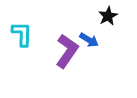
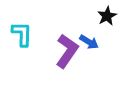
black star: moved 1 px left
blue arrow: moved 2 px down
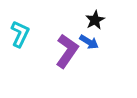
black star: moved 12 px left, 4 px down
cyan L-shape: moved 2 px left; rotated 24 degrees clockwise
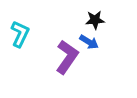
black star: rotated 24 degrees clockwise
purple L-shape: moved 6 px down
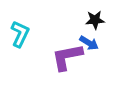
blue arrow: moved 1 px down
purple L-shape: rotated 136 degrees counterclockwise
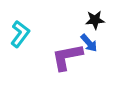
cyan L-shape: rotated 12 degrees clockwise
blue arrow: rotated 18 degrees clockwise
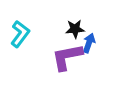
black star: moved 20 px left, 9 px down
blue arrow: rotated 120 degrees counterclockwise
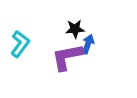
cyan L-shape: moved 10 px down
blue arrow: moved 1 px left, 1 px down
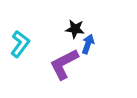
black star: rotated 12 degrees clockwise
purple L-shape: moved 3 px left, 7 px down; rotated 16 degrees counterclockwise
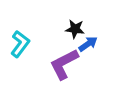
blue arrow: rotated 36 degrees clockwise
